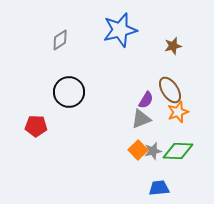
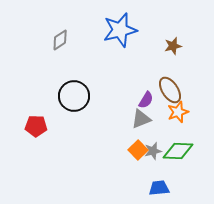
black circle: moved 5 px right, 4 px down
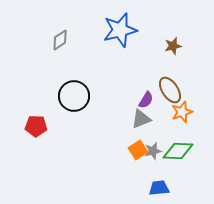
orange star: moved 4 px right
orange square: rotated 12 degrees clockwise
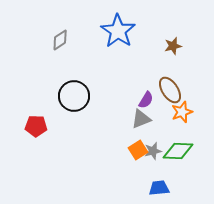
blue star: moved 2 px left, 1 px down; rotated 24 degrees counterclockwise
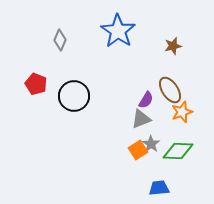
gray diamond: rotated 35 degrees counterclockwise
red pentagon: moved 42 px up; rotated 20 degrees clockwise
gray star: moved 2 px left, 7 px up; rotated 24 degrees counterclockwise
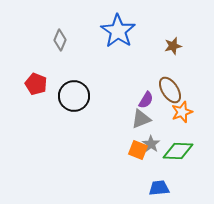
orange square: rotated 36 degrees counterclockwise
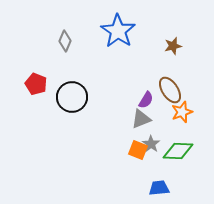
gray diamond: moved 5 px right, 1 px down
black circle: moved 2 px left, 1 px down
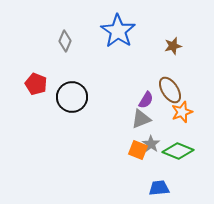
green diamond: rotated 20 degrees clockwise
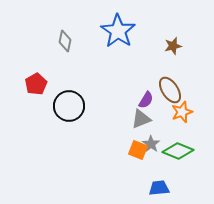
gray diamond: rotated 10 degrees counterclockwise
red pentagon: rotated 20 degrees clockwise
black circle: moved 3 px left, 9 px down
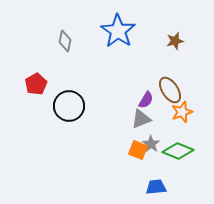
brown star: moved 2 px right, 5 px up
blue trapezoid: moved 3 px left, 1 px up
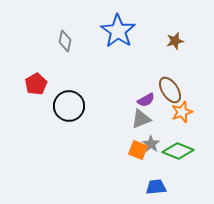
purple semicircle: rotated 30 degrees clockwise
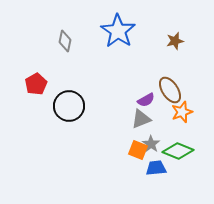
blue trapezoid: moved 19 px up
